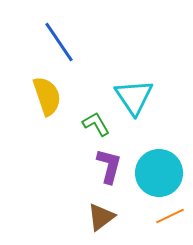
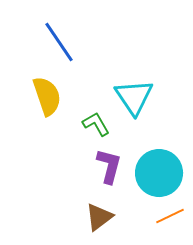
brown triangle: moved 2 px left
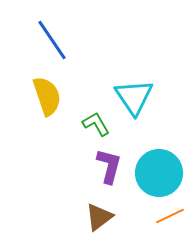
blue line: moved 7 px left, 2 px up
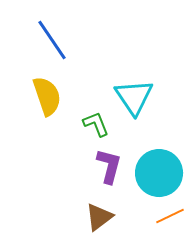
green L-shape: rotated 8 degrees clockwise
